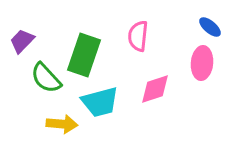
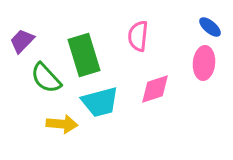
green rectangle: rotated 36 degrees counterclockwise
pink ellipse: moved 2 px right
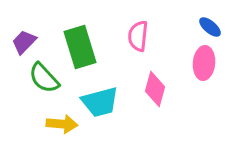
purple trapezoid: moved 2 px right, 1 px down
green rectangle: moved 4 px left, 8 px up
green semicircle: moved 2 px left
pink diamond: rotated 56 degrees counterclockwise
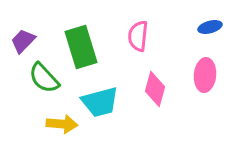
blue ellipse: rotated 55 degrees counterclockwise
purple trapezoid: moved 1 px left, 1 px up
green rectangle: moved 1 px right
pink ellipse: moved 1 px right, 12 px down
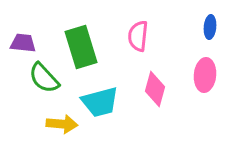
blue ellipse: rotated 70 degrees counterclockwise
purple trapezoid: moved 2 px down; rotated 52 degrees clockwise
